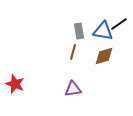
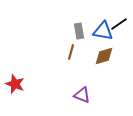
brown line: moved 2 px left
purple triangle: moved 9 px right, 6 px down; rotated 30 degrees clockwise
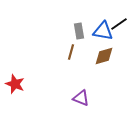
purple triangle: moved 1 px left, 3 px down
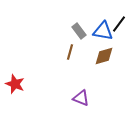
black line: rotated 18 degrees counterclockwise
gray rectangle: rotated 28 degrees counterclockwise
brown line: moved 1 px left
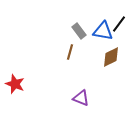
brown diamond: moved 7 px right, 1 px down; rotated 10 degrees counterclockwise
